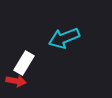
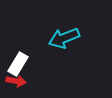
white rectangle: moved 6 px left, 1 px down
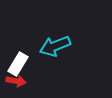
cyan arrow: moved 9 px left, 8 px down
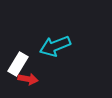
red arrow: moved 12 px right, 2 px up
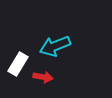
red arrow: moved 15 px right, 2 px up
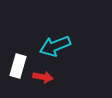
white rectangle: moved 2 px down; rotated 15 degrees counterclockwise
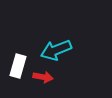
cyan arrow: moved 1 px right, 4 px down
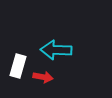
cyan arrow: rotated 24 degrees clockwise
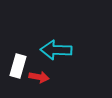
red arrow: moved 4 px left
